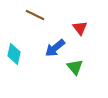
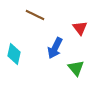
blue arrow: rotated 25 degrees counterclockwise
green triangle: moved 1 px right, 1 px down
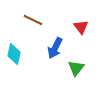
brown line: moved 2 px left, 5 px down
red triangle: moved 1 px right, 1 px up
green triangle: rotated 18 degrees clockwise
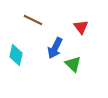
cyan diamond: moved 2 px right, 1 px down
green triangle: moved 3 px left, 4 px up; rotated 24 degrees counterclockwise
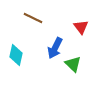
brown line: moved 2 px up
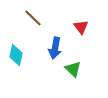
brown line: rotated 18 degrees clockwise
blue arrow: rotated 15 degrees counterclockwise
green triangle: moved 5 px down
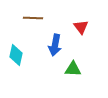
brown line: rotated 42 degrees counterclockwise
blue arrow: moved 3 px up
green triangle: rotated 42 degrees counterclockwise
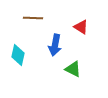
red triangle: rotated 21 degrees counterclockwise
cyan diamond: moved 2 px right
green triangle: rotated 24 degrees clockwise
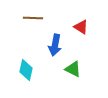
cyan diamond: moved 8 px right, 15 px down
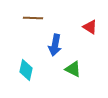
red triangle: moved 9 px right
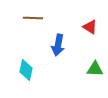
blue arrow: moved 3 px right
green triangle: moved 22 px right; rotated 24 degrees counterclockwise
